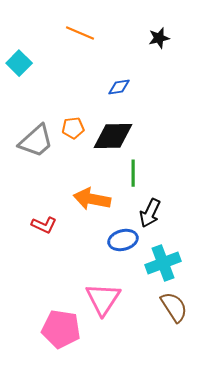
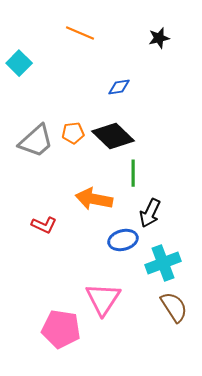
orange pentagon: moved 5 px down
black diamond: rotated 45 degrees clockwise
orange arrow: moved 2 px right
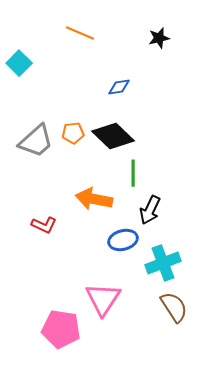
black arrow: moved 3 px up
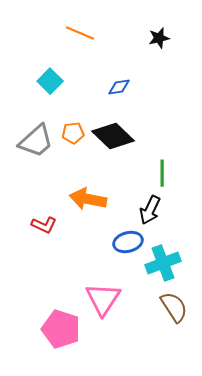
cyan square: moved 31 px right, 18 px down
green line: moved 29 px right
orange arrow: moved 6 px left
blue ellipse: moved 5 px right, 2 px down
pink pentagon: rotated 9 degrees clockwise
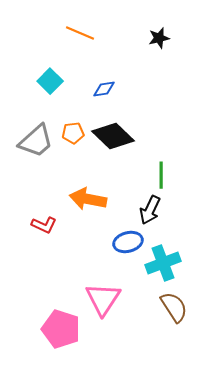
blue diamond: moved 15 px left, 2 px down
green line: moved 1 px left, 2 px down
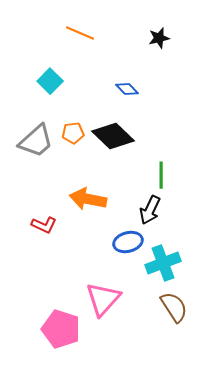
blue diamond: moved 23 px right; rotated 55 degrees clockwise
pink triangle: rotated 9 degrees clockwise
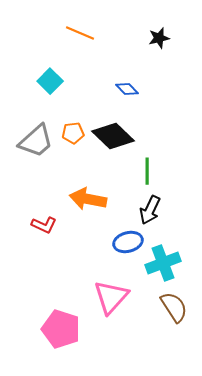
green line: moved 14 px left, 4 px up
pink triangle: moved 8 px right, 2 px up
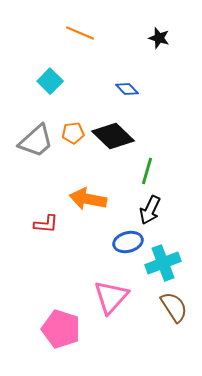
black star: rotated 30 degrees clockwise
green line: rotated 16 degrees clockwise
red L-shape: moved 2 px right, 1 px up; rotated 20 degrees counterclockwise
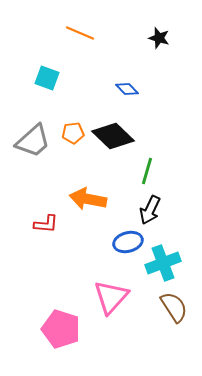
cyan square: moved 3 px left, 3 px up; rotated 25 degrees counterclockwise
gray trapezoid: moved 3 px left
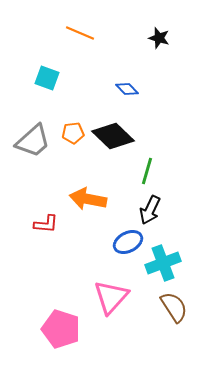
blue ellipse: rotated 12 degrees counterclockwise
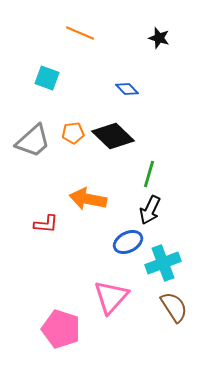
green line: moved 2 px right, 3 px down
